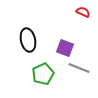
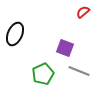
red semicircle: rotated 64 degrees counterclockwise
black ellipse: moved 13 px left, 6 px up; rotated 35 degrees clockwise
gray line: moved 3 px down
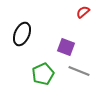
black ellipse: moved 7 px right
purple square: moved 1 px right, 1 px up
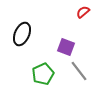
gray line: rotated 30 degrees clockwise
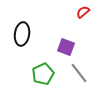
black ellipse: rotated 15 degrees counterclockwise
gray line: moved 2 px down
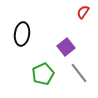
red semicircle: rotated 16 degrees counterclockwise
purple square: rotated 30 degrees clockwise
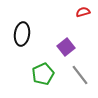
red semicircle: rotated 40 degrees clockwise
gray line: moved 1 px right, 2 px down
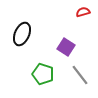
black ellipse: rotated 15 degrees clockwise
purple square: rotated 18 degrees counterclockwise
green pentagon: rotated 30 degrees counterclockwise
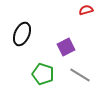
red semicircle: moved 3 px right, 2 px up
purple square: rotated 30 degrees clockwise
gray line: rotated 20 degrees counterclockwise
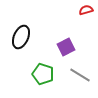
black ellipse: moved 1 px left, 3 px down
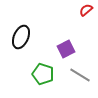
red semicircle: rotated 24 degrees counterclockwise
purple square: moved 2 px down
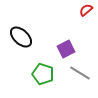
black ellipse: rotated 70 degrees counterclockwise
gray line: moved 2 px up
